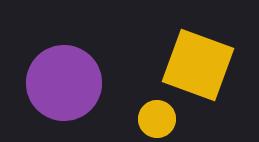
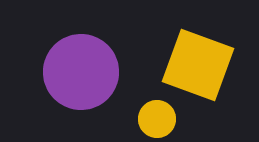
purple circle: moved 17 px right, 11 px up
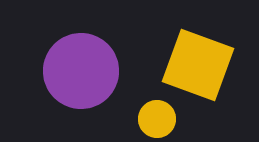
purple circle: moved 1 px up
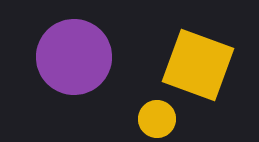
purple circle: moved 7 px left, 14 px up
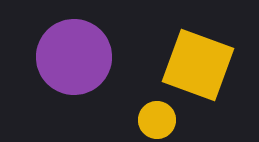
yellow circle: moved 1 px down
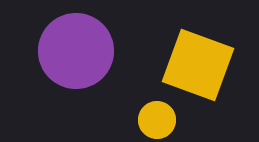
purple circle: moved 2 px right, 6 px up
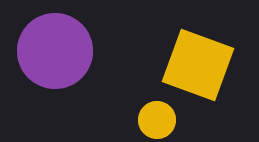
purple circle: moved 21 px left
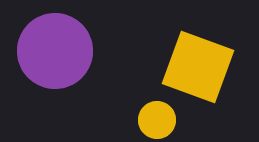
yellow square: moved 2 px down
